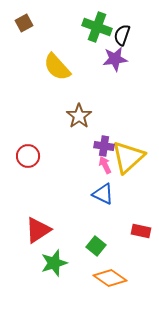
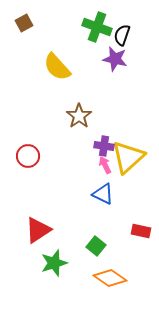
purple star: rotated 20 degrees clockwise
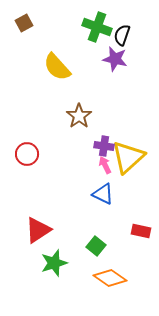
red circle: moved 1 px left, 2 px up
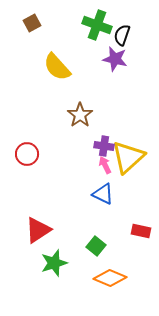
brown square: moved 8 px right
green cross: moved 2 px up
brown star: moved 1 px right, 1 px up
orange diamond: rotated 12 degrees counterclockwise
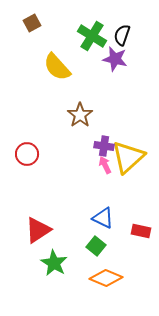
green cross: moved 5 px left, 11 px down; rotated 12 degrees clockwise
blue triangle: moved 24 px down
green star: rotated 24 degrees counterclockwise
orange diamond: moved 4 px left
